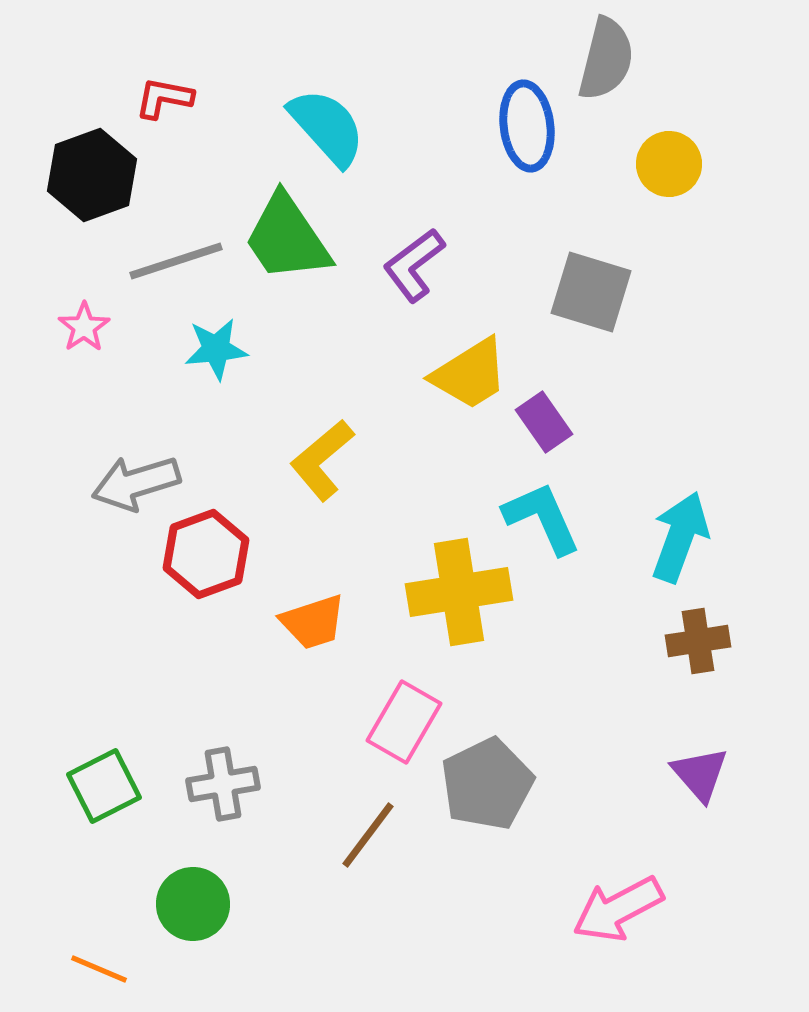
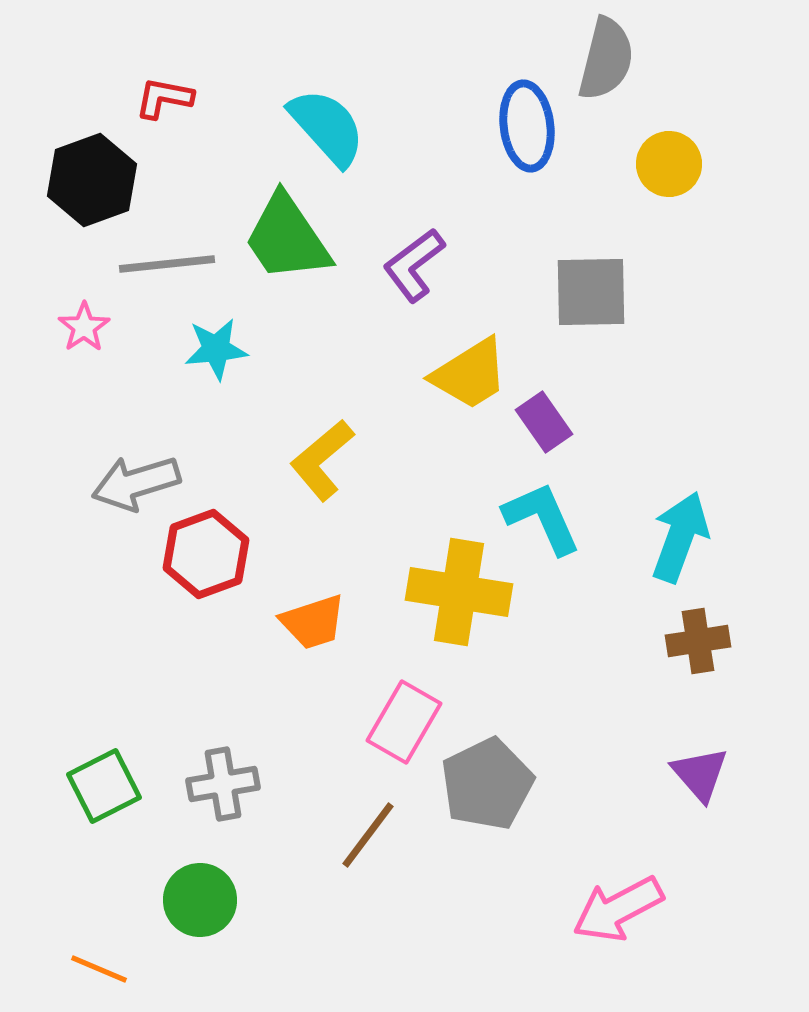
black hexagon: moved 5 px down
gray line: moved 9 px left, 3 px down; rotated 12 degrees clockwise
gray square: rotated 18 degrees counterclockwise
yellow cross: rotated 18 degrees clockwise
green circle: moved 7 px right, 4 px up
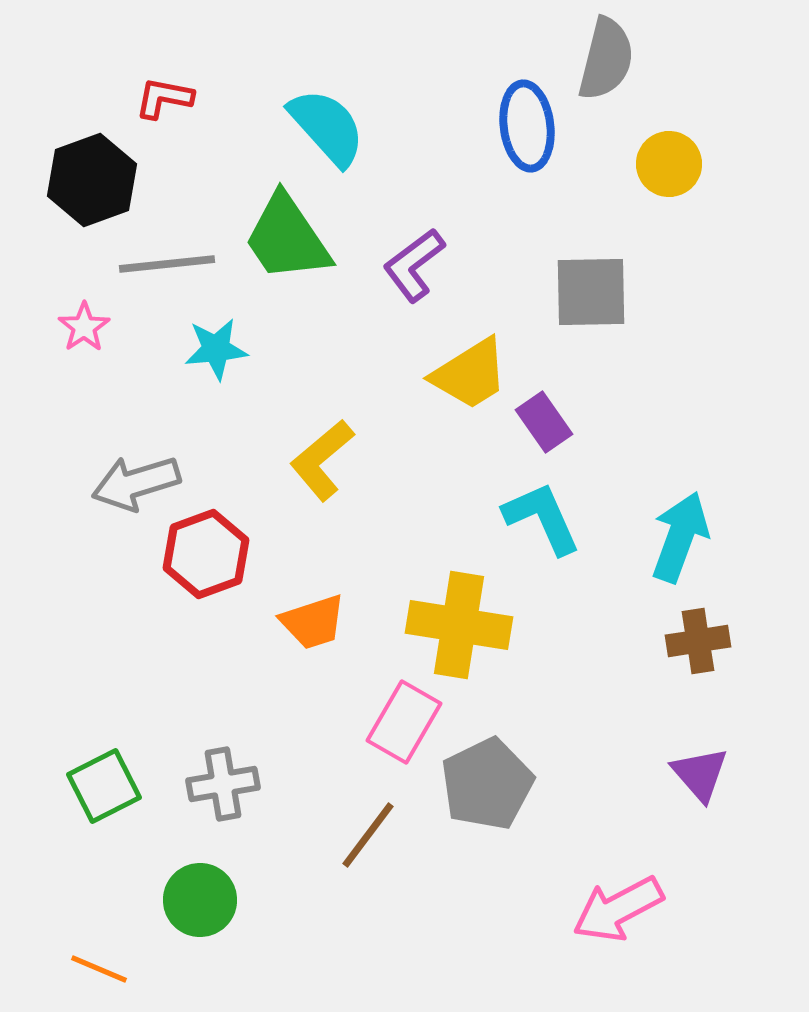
yellow cross: moved 33 px down
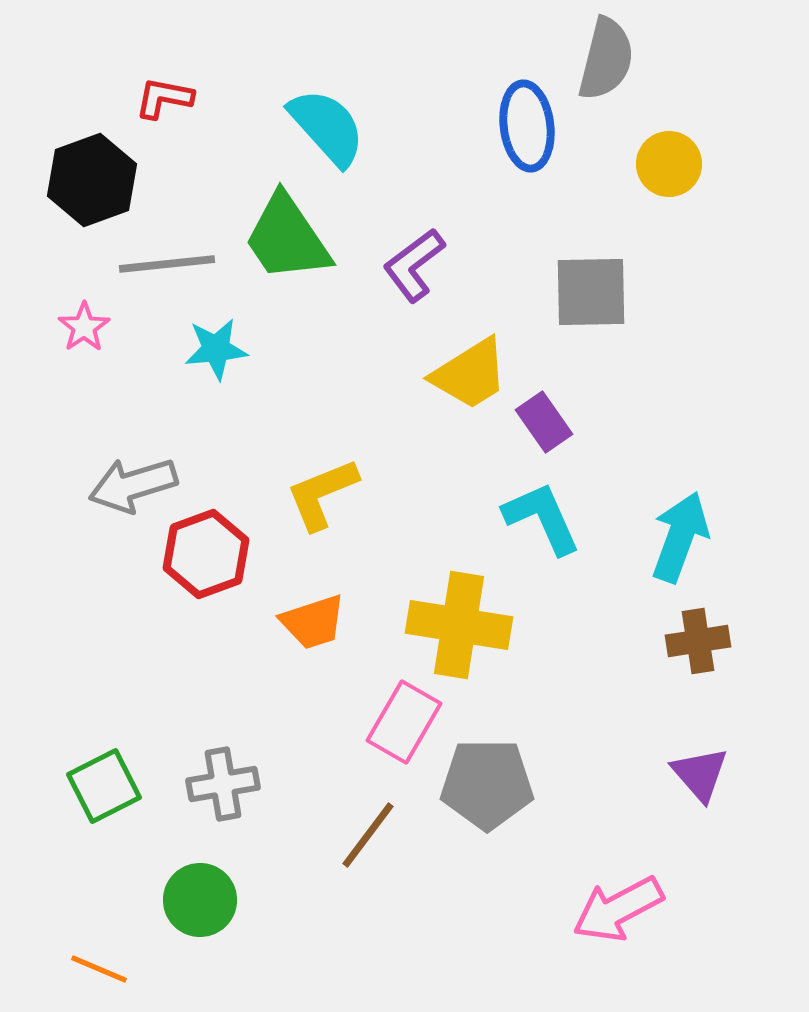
yellow L-shape: moved 34 px down; rotated 18 degrees clockwise
gray arrow: moved 3 px left, 2 px down
gray pentagon: rotated 26 degrees clockwise
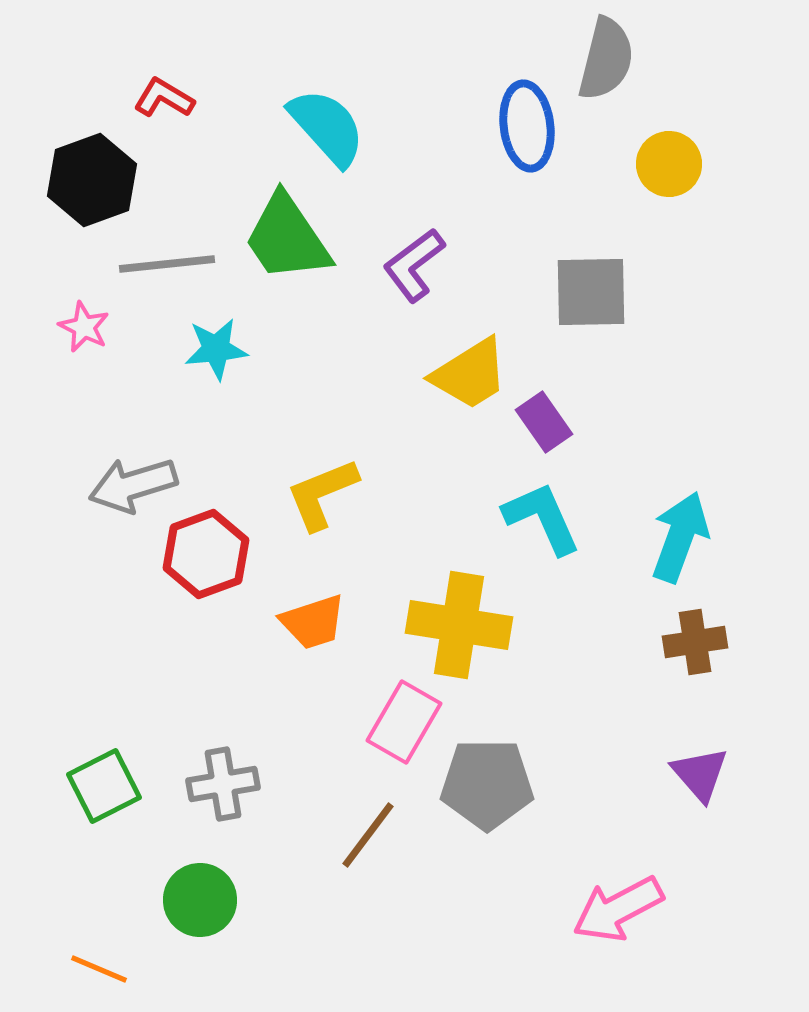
red L-shape: rotated 20 degrees clockwise
pink star: rotated 12 degrees counterclockwise
brown cross: moved 3 px left, 1 px down
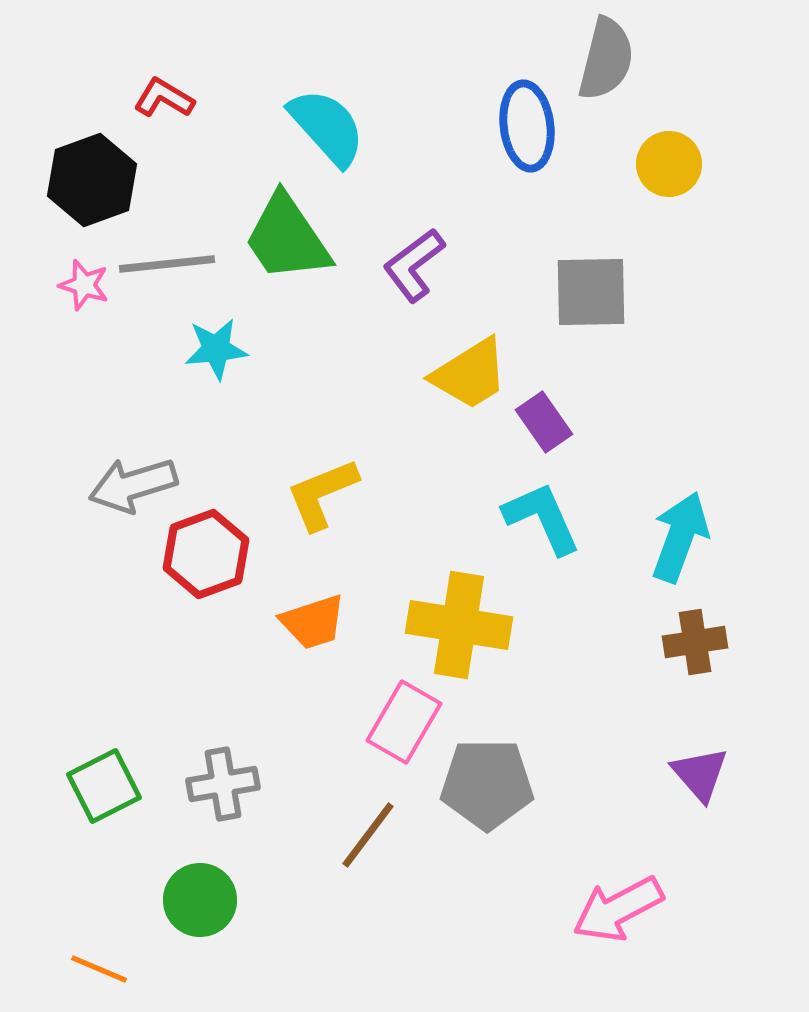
pink star: moved 42 px up; rotated 9 degrees counterclockwise
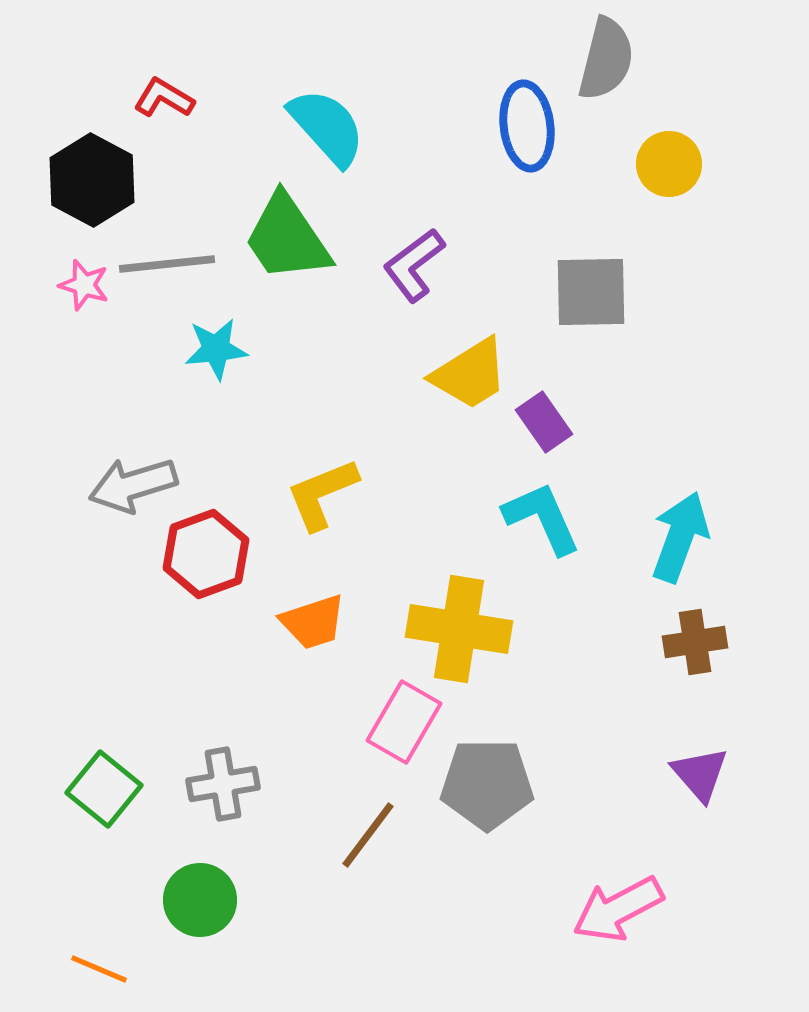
black hexagon: rotated 12 degrees counterclockwise
yellow cross: moved 4 px down
green square: moved 3 px down; rotated 24 degrees counterclockwise
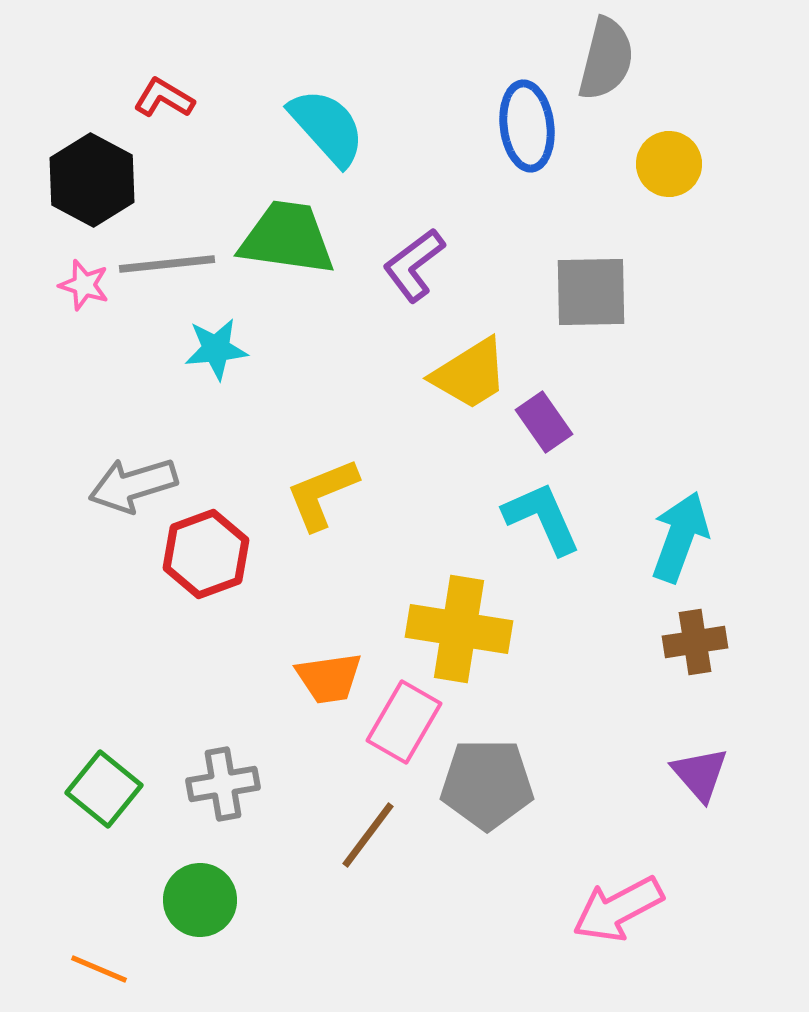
green trapezoid: rotated 132 degrees clockwise
orange trapezoid: moved 16 px right, 56 px down; rotated 10 degrees clockwise
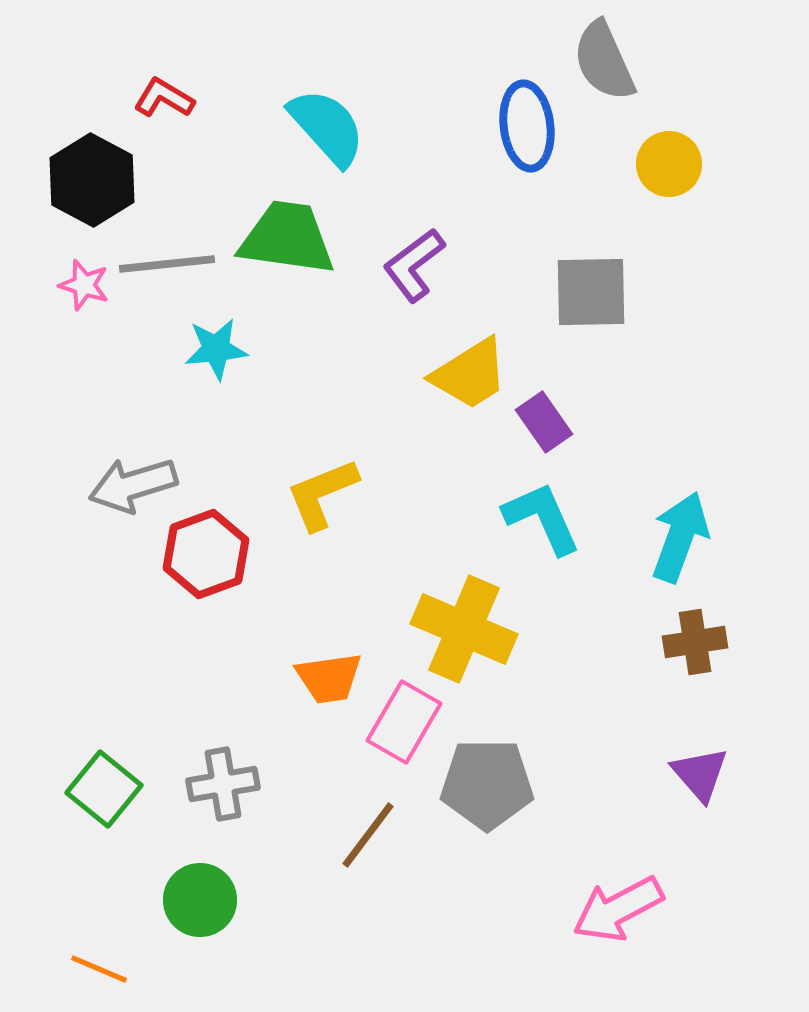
gray semicircle: moved 2 px left, 2 px down; rotated 142 degrees clockwise
yellow cross: moved 5 px right; rotated 14 degrees clockwise
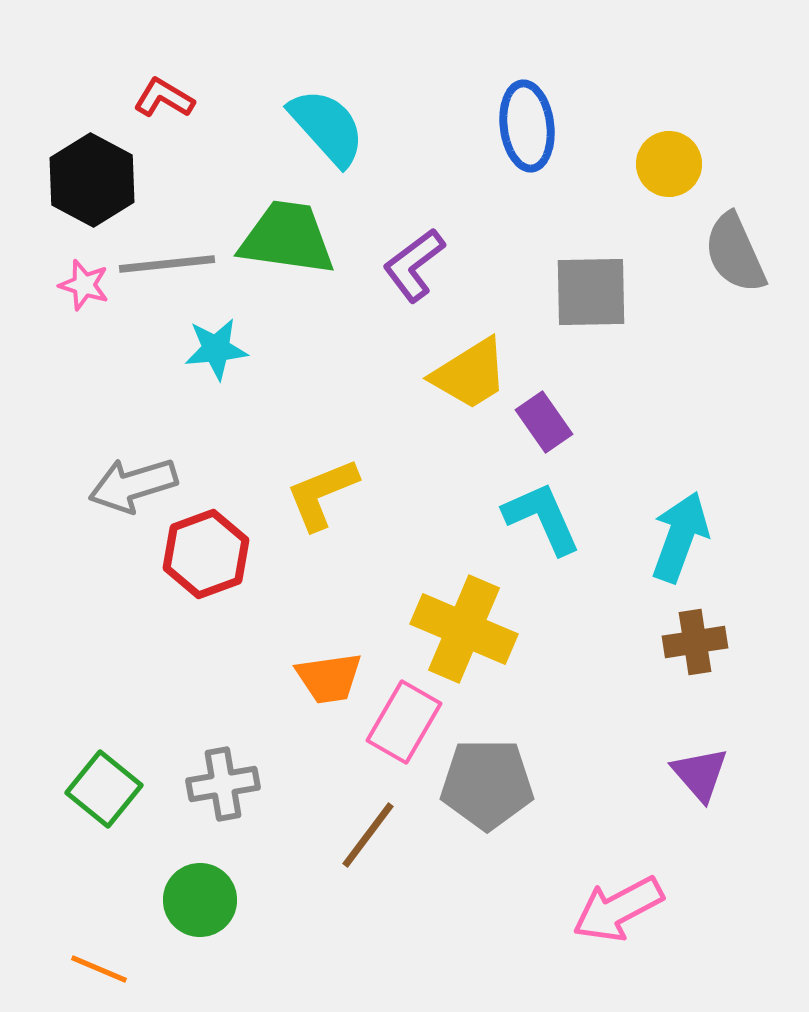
gray semicircle: moved 131 px right, 192 px down
